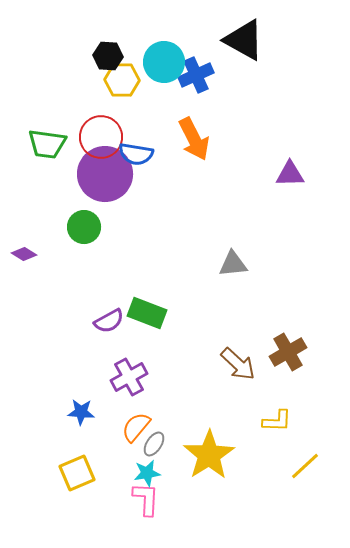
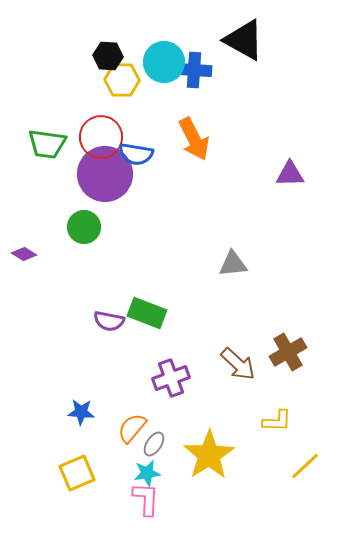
blue cross: moved 2 px left, 5 px up; rotated 28 degrees clockwise
purple semicircle: rotated 40 degrees clockwise
purple cross: moved 42 px right, 1 px down; rotated 9 degrees clockwise
orange semicircle: moved 4 px left, 1 px down
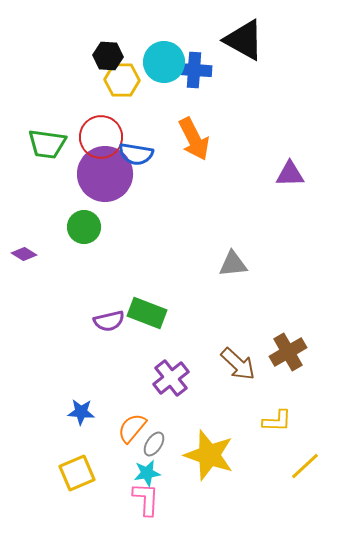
purple semicircle: rotated 24 degrees counterclockwise
purple cross: rotated 18 degrees counterclockwise
yellow star: rotated 21 degrees counterclockwise
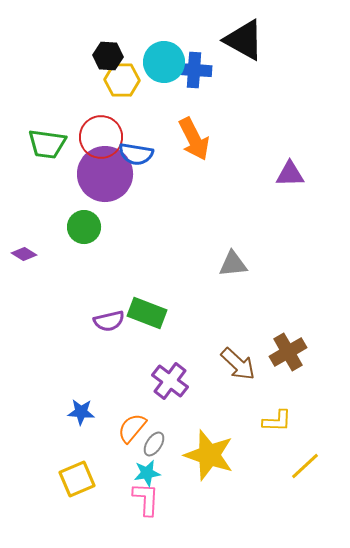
purple cross: moved 1 px left, 3 px down; rotated 15 degrees counterclockwise
yellow square: moved 6 px down
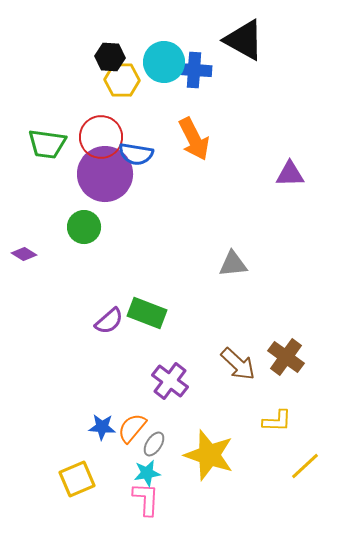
black hexagon: moved 2 px right, 1 px down
purple semicircle: rotated 28 degrees counterclockwise
brown cross: moved 2 px left, 5 px down; rotated 24 degrees counterclockwise
blue star: moved 21 px right, 15 px down
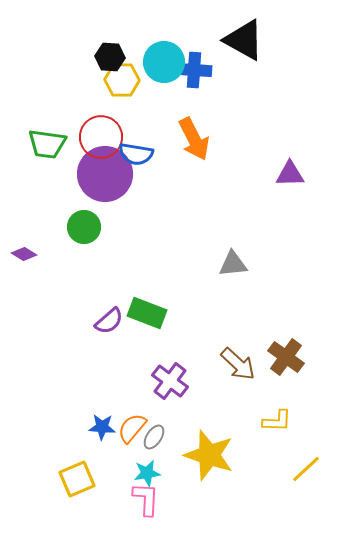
gray ellipse: moved 7 px up
yellow line: moved 1 px right, 3 px down
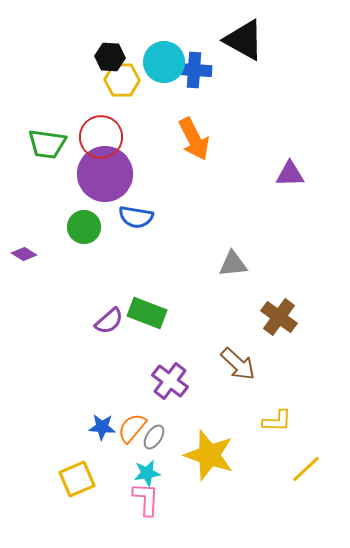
blue semicircle: moved 63 px down
brown cross: moved 7 px left, 40 px up
